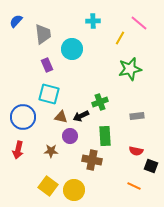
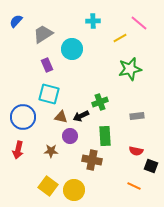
gray trapezoid: rotated 115 degrees counterclockwise
yellow line: rotated 32 degrees clockwise
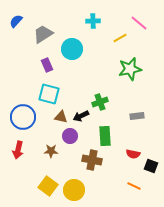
red semicircle: moved 3 px left, 3 px down
